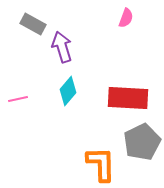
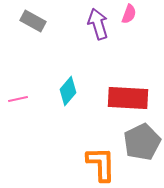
pink semicircle: moved 3 px right, 4 px up
gray rectangle: moved 3 px up
purple arrow: moved 36 px right, 23 px up
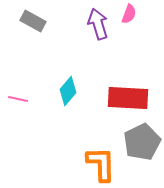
pink line: rotated 24 degrees clockwise
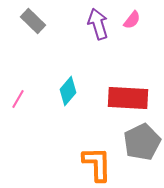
pink semicircle: moved 3 px right, 6 px down; rotated 18 degrees clockwise
gray rectangle: rotated 15 degrees clockwise
pink line: rotated 72 degrees counterclockwise
orange L-shape: moved 4 px left
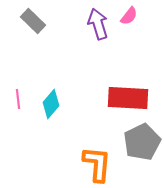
pink semicircle: moved 3 px left, 4 px up
cyan diamond: moved 17 px left, 13 px down
pink line: rotated 36 degrees counterclockwise
orange L-shape: rotated 6 degrees clockwise
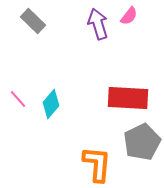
pink line: rotated 36 degrees counterclockwise
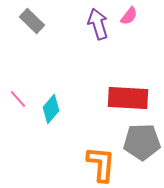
gray rectangle: moved 1 px left
cyan diamond: moved 5 px down
gray pentagon: rotated 24 degrees clockwise
orange L-shape: moved 4 px right
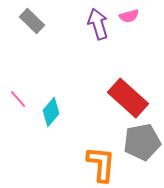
pink semicircle: rotated 36 degrees clockwise
red rectangle: rotated 39 degrees clockwise
cyan diamond: moved 3 px down
gray pentagon: rotated 9 degrees counterclockwise
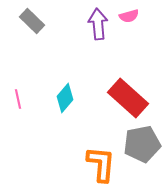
purple arrow: rotated 12 degrees clockwise
pink line: rotated 30 degrees clockwise
cyan diamond: moved 14 px right, 14 px up
gray pentagon: moved 2 px down
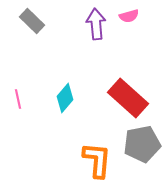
purple arrow: moved 2 px left
orange L-shape: moved 4 px left, 4 px up
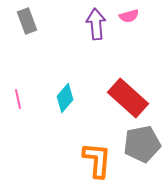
gray rectangle: moved 5 px left; rotated 25 degrees clockwise
